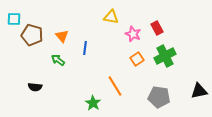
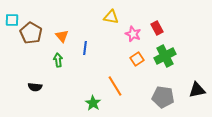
cyan square: moved 2 px left, 1 px down
brown pentagon: moved 1 px left, 2 px up; rotated 15 degrees clockwise
green arrow: rotated 48 degrees clockwise
black triangle: moved 2 px left, 1 px up
gray pentagon: moved 4 px right
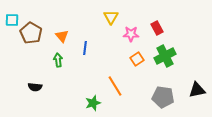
yellow triangle: rotated 49 degrees clockwise
pink star: moved 2 px left; rotated 21 degrees counterclockwise
green star: rotated 21 degrees clockwise
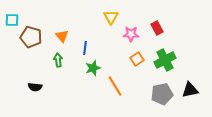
brown pentagon: moved 4 px down; rotated 15 degrees counterclockwise
green cross: moved 4 px down
black triangle: moved 7 px left
gray pentagon: moved 1 px left, 3 px up; rotated 20 degrees counterclockwise
green star: moved 35 px up
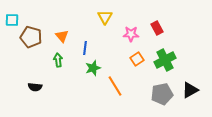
yellow triangle: moved 6 px left
black triangle: rotated 18 degrees counterclockwise
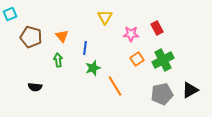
cyan square: moved 2 px left, 6 px up; rotated 24 degrees counterclockwise
green cross: moved 2 px left
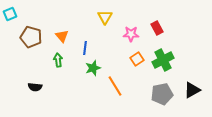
black triangle: moved 2 px right
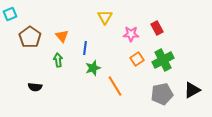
brown pentagon: moved 1 px left; rotated 20 degrees clockwise
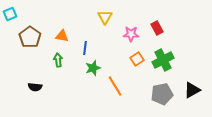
orange triangle: rotated 40 degrees counterclockwise
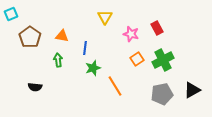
cyan square: moved 1 px right
pink star: rotated 14 degrees clockwise
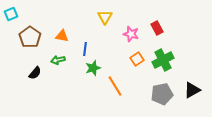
blue line: moved 1 px down
green arrow: rotated 96 degrees counterclockwise
black semicircle: moved 14 px up; rotated 56 degrees counterclockwise
